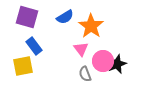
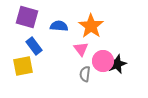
blue semicircle: moved 6 px left, 9 px down; rotated 144 degrees counterclockwise
gray semicircle: rotated 28 degrees clockwise
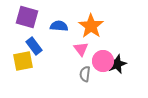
yellow square: moved 5 px up
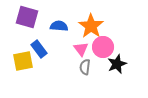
blue rectangle: moved 5 px right, 3 px down
pink circle: moved 14 px up
gray semicircle: moved 7 px up
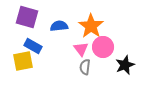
blue semicircle: rotated 12 degrees counterclockwise
blue rectangle: moved 6 px left, 3 px up; rotated 24 degrees counterclockwise
black star: moved 8 px right, 1 px down
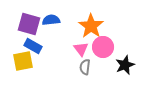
purple square: moved 2 px right, 7 px down
blue semicircle: moved 8 px left, 6 px up
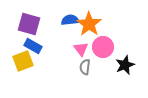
blue semicircle: moved 19 px right
orange star: moved 2 px left, 2 px up
yellow square: rotated 10 degrees counterclockwise
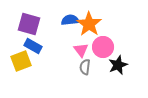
pink triangle: moved 1 px down
yellow square: moved 2 px left
black star: moved 7 px left
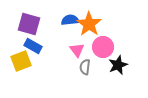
pink triangle: moved 4 px left
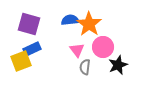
blue rectangle: moved 1 px left, 3 px down; rotated 54 degrees counterclockwise
